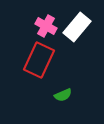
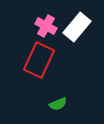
green semicircle: moved 5 px left, 9 px down
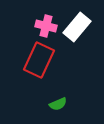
pink cross: rotated 15 degrees counterclockwise
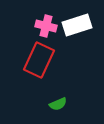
white rectangle: moved 2 px up; rotated 32 degrees clockwise
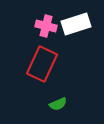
white rectangle: moved 1 px left, 1 px up
red rectangle: moved 3 px right, 4 px down
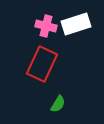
green semicircle: rotated 36 degrees counterclockwise
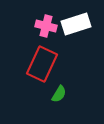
green semicircle: moved 1 px right, 10 px up
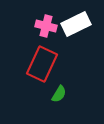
white rectangle: rotated 8 degrees counterclockwise
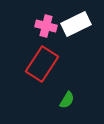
red rectangle: rotated 8 degrees clockwise
green semicircle: moved 8 px right, 6 px down
